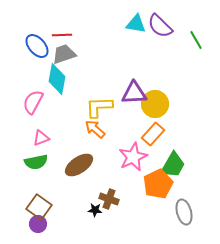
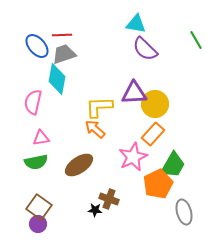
purple semicircle: moved 15 px left, 23 px down
pink semicircle: rotated 15 degrees counterclockwise
pink triangle: rotated 12 degrees clockwise
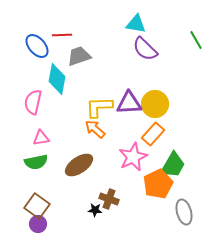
gray trapezoid: moved 15 px right, 2 px down
purple triangle: moved 5 px left, 10 px down
brown square: moved 2 px left, 1 px up
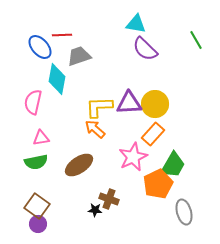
blue ellipse: moved 3 px right, 1 px down
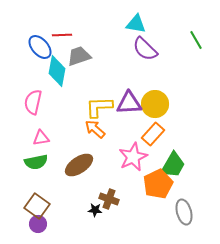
cyan diamond: moved 8 px up
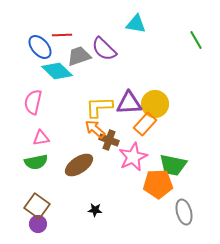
purple semicircle: moved 41 px left
cyan diamond: rotated 56 degrees counterclockwise
orange rectangle: moved 8 px left, 10 px up
green trapezoid: rotated 72 degrees clockwise
orange pentagon: rotated 24 degrees clockwise
brown cross: moved 59 px up
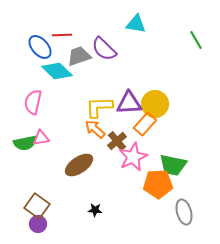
brown cross: moved 8 px right, 1 px down; rotated 30 degrees clockwise
green semicircle: moved 11 px left, 19 px up
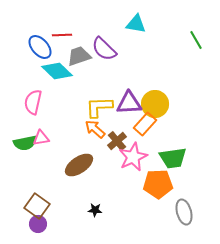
green trapezoid: moved 7 px up; rotated 20 degrees counterclockwise
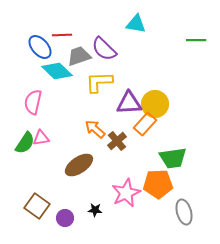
green line: rotated 60 degrees counterclockwise
yellow L-shape: moved 25 px up
green semicircle: rotated 45 degrees counterclockwise
pink star: moved 7 px left, 36 px down
purple circle: moved 27 px right, 6 px up
